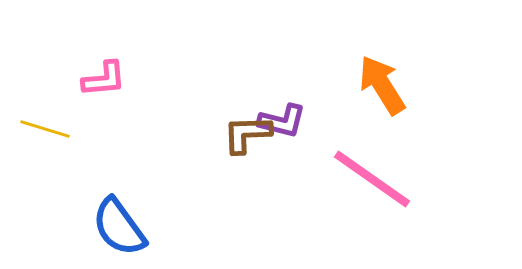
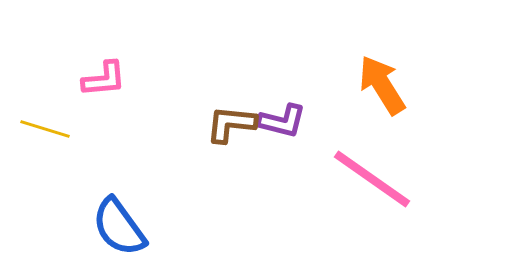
brown L-shape: moved 16 px left, 10 px up; rotated 8 degrees clockwise
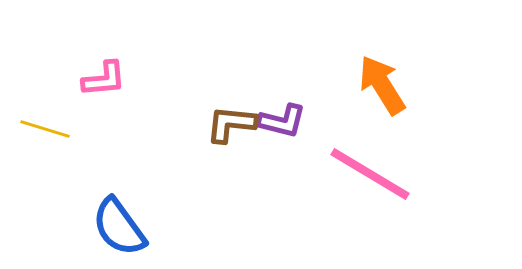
pink line: moved 2 px left, 5 px up; rotated 4 degrees counterclockwise
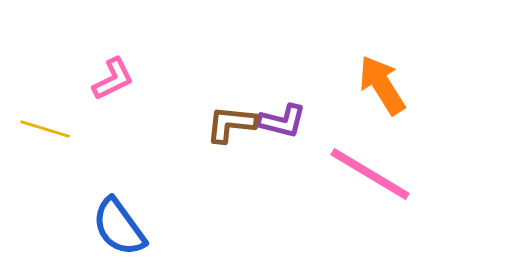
pink L-shape: moved 9 px right; rotated 21 degrees counterclockwise
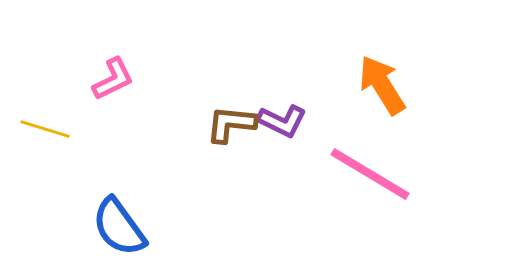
purple L-shape: rotated 12 degrees clockwise
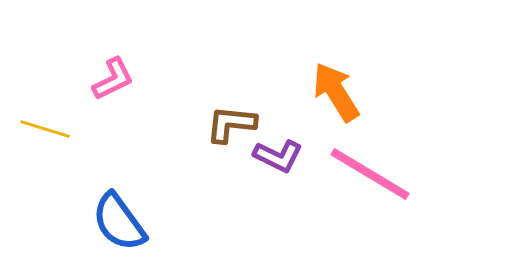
orange arrow: moved 46 px left, 7 px down
purple L-shape: moved 4 px left, 35 px down
blue semicircle: moved 5 px up
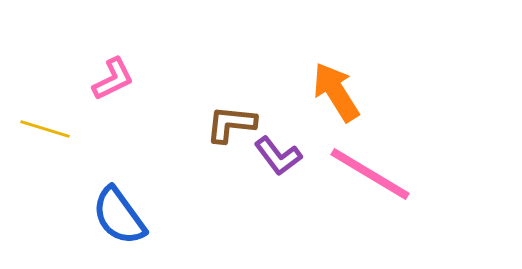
purple L-shape: rotated 27 degrees clockwise
blue semicircle: moved 6 px up
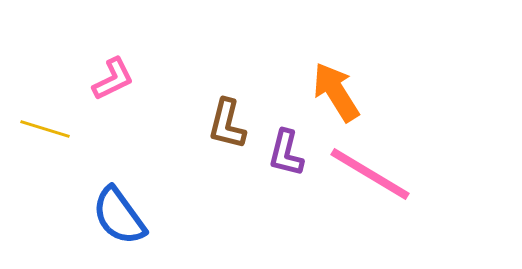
brown L-shape: moved 4 px left; rotated 82 degrees counterclockwise
purple L-shape: moved 8 px right, 3 px up; rotated 51 degrees clockwise
